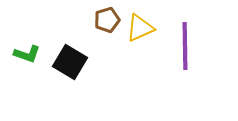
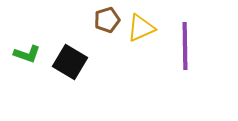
yellow triangle: moved 1 px right
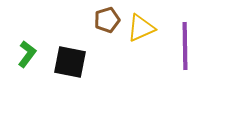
green L-shape: rotated 72 degrees counterclockwise
black square: rotated 20 degrees counterclockwise
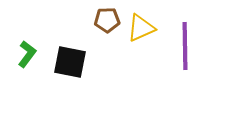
brown pentagon: rotated 15 degrees clockwise
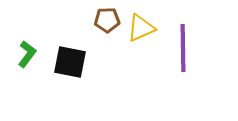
purple line: moved 2 px left, 2 px down
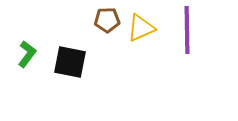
purple line: moved 4 px right, 18 px up
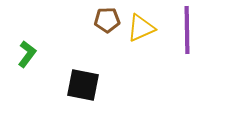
black square: moved 13 px right, 23 px down
